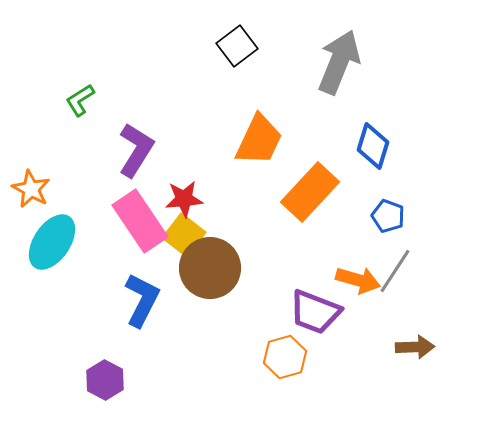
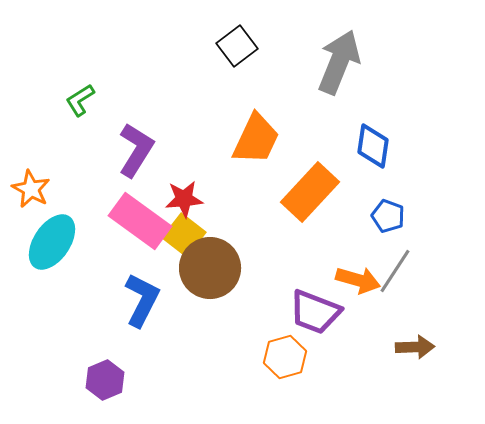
orange trapezoid: moved 3 px left, 1 px up
blue diamond: rotated 9 degrees counterclockwise
pink rectangle: rotated 20 degrees counterclockwise
purple hexagon: rotated 9 degrees clockwise
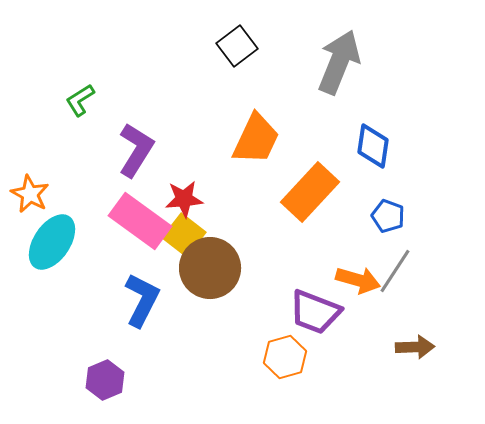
orange star: moved 1 px left, 5 px down
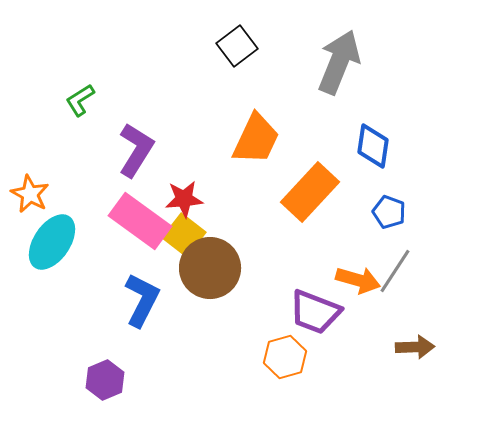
blue pentagon: moved 1 px right, 4 px up
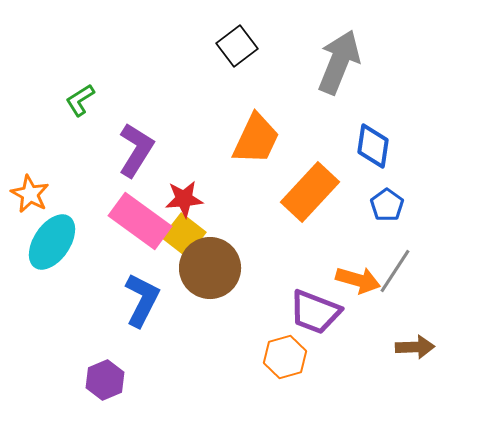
blue pentagon: moved 2 px left, 7 px up; rotated 16 degrees clockwise
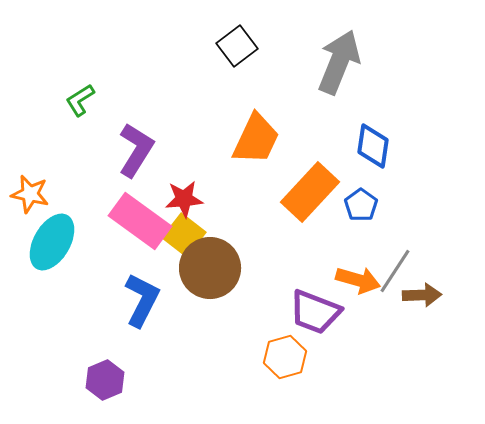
orange star: rotated 15 degrees counterclockwise
blue pentagon: moved 26 px left
cyan ellipse: rotated 4 degrees counterclockwise
brown arrow: moved 7 px right, 52 px up
